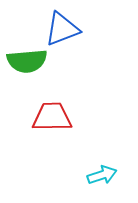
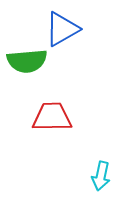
blue triangle: rotated 9 degrees counterclockwise
cyan arrow: moved 1 px left, 1 px down; rotated 120 degrees clockwise
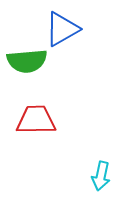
red trapezoid: moved 16 px left, 3 px down
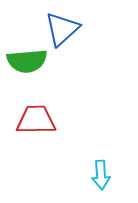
blue triangle: rotated 12 degrees counterclockwise
cyan arrow: moved 1 px up; rotated 16 degrees counterclockwise
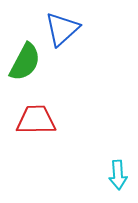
green semicircle: moved 2 px left, 1 px down; rotated 57 degrees counterclockwise
cyan arrow: moved 17 px right
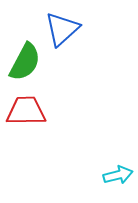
red trapezoid: moved 10 px left, 9 px up
cyan arrow: rotated 100 degrees counterclockwise
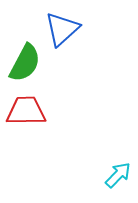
green semicircle: moved 1 px down
cyan arrow: rotated 32 degrees counterclockwise
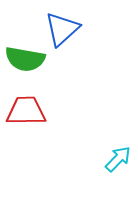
green semicircle: moved 4 px up; rotated 72 degrees clockwise
cyan arrow: moved 16 px up
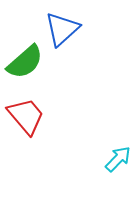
green semicircle: moved 3 px down; rotated 51 degrees counterclockwise
red trapezoid: moved 5 px down; rotated 51 degrees clockwise
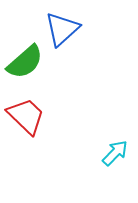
red trapezoid: rotated 6 degrees counterclockwise
cyan arrow: moved 3 px left, 6 px up
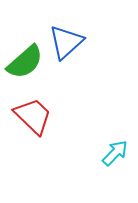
blue triangle: moved 4 px right, 13 px down
red trapezoid: moved 7 px right
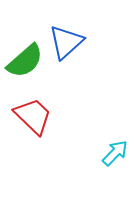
green semicircle: moved 1 px up
